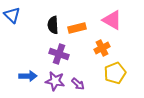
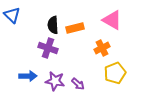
orange rectangle: moved 2 px left
purple cross: moved 11 px left, 6 px up
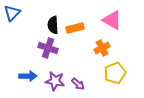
blue triangle: moved 2 px up; rotated 30 degrees clockwise
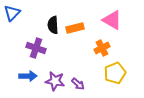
purple cross: moved 12 px left
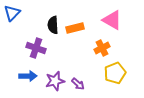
purple star: rotated 24 degrees counterclockwise
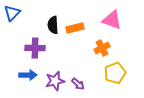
pink triangle: rotated 10 degrees counterclockwise
purple cross: moved 1 px left; rotated 18 degrees counterclockwise
blue arrow: moved 1 px up
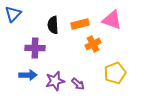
blue triangle: moved 1 px right, 1 px down
orange rectangle: moved 5 px right, 4 px up
orange cross: moved 9 px left, 4 px up
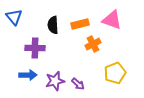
blue triangle: moved 1 px right, 3 px down; rotated 24 degrees counterclockwise
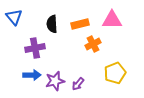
pink triangle: rotated 20 degrees counterclockwise
black semicircle: moved 1 px left, 1 px up
purple cross: rotated 12 degrees counterclockwise
blue arrow: moved 4 px right
purple arrow: rotated 88 degrees clockwise
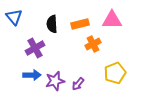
purple cross: rotated 18 degrees counterclockwise
